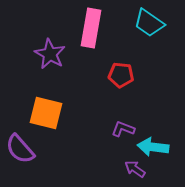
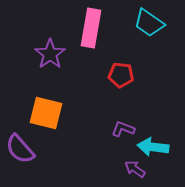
purple star: rotated 8 degrees clockwise
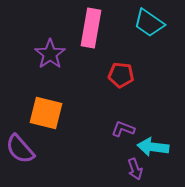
purple arrow: rotated 145 degrees counterclockwise
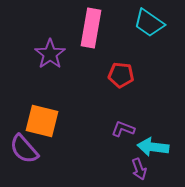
orange square: moved 4 px left, 8 px down
purple semicircle: moved 4 px right
purple arrow: moved 4 px right
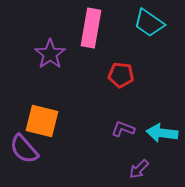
cyan arrow: moved 9 px right, 14 px up
purple arrow: rotated 65 degrees clockwise
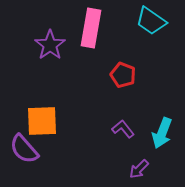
cyan trapezoid: moved 2 px right, 2 px up
purple star: moved 9 px up
red pentagon: moved 2 px right; rotated 15 degrees clockwise
orange square: rotated 16 degrees counterclockwise
purple L-shape: rotated 30 degrees clockwise
cyan arrow: rotated 76 degrees counterclockwise
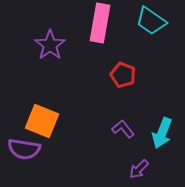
pink rectangle: moved 9 px right, 5 px up
orange square: rotated 24 degrees clockwise
purple semicircle: rotated 40 degrees counterclockwise
